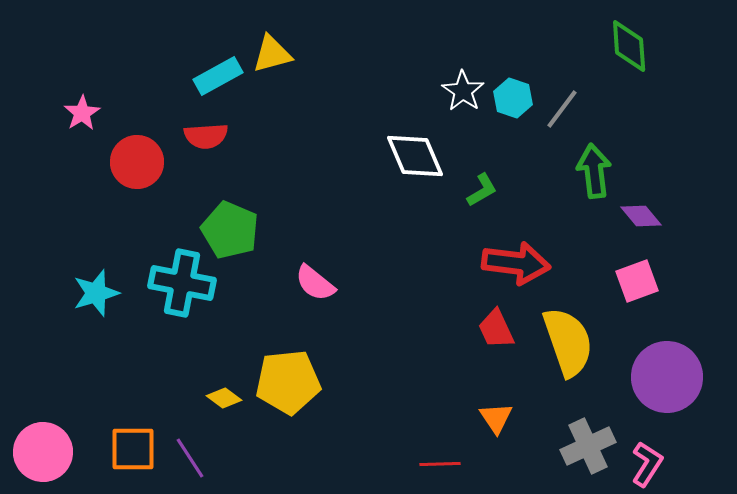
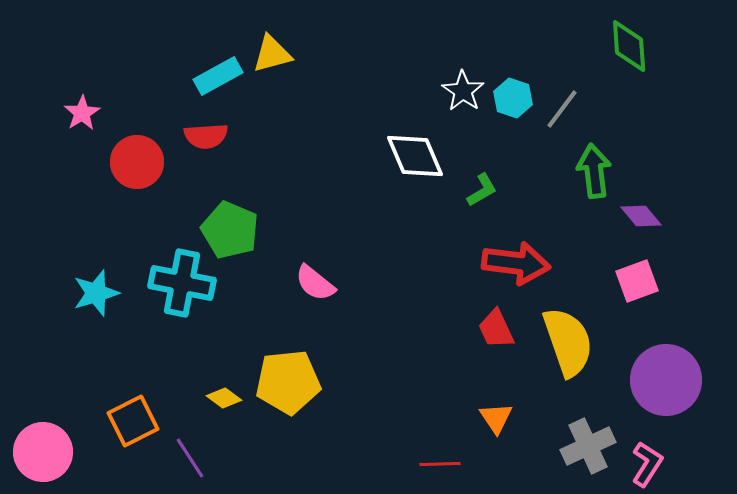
purple circle: moved 1 px left, 3 px down
orange square: moved 28 px up; rotated 27 degrees counterclockwise
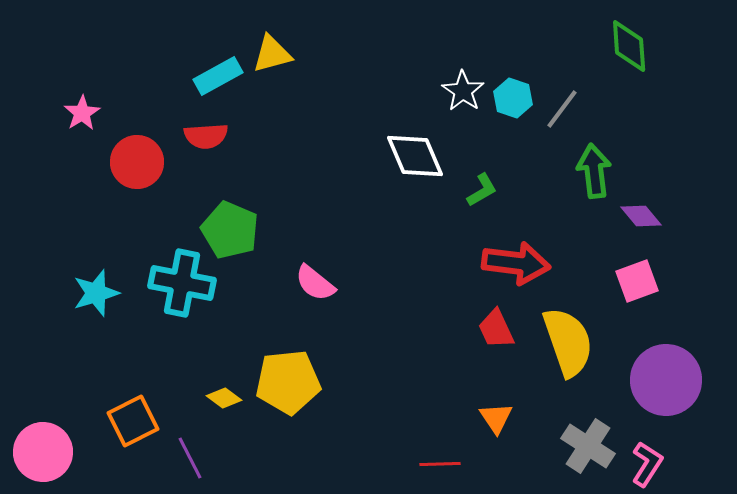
gray cross: rotated 32 degrees counterclockwise
purple line: rotated 6 degrees clockwise
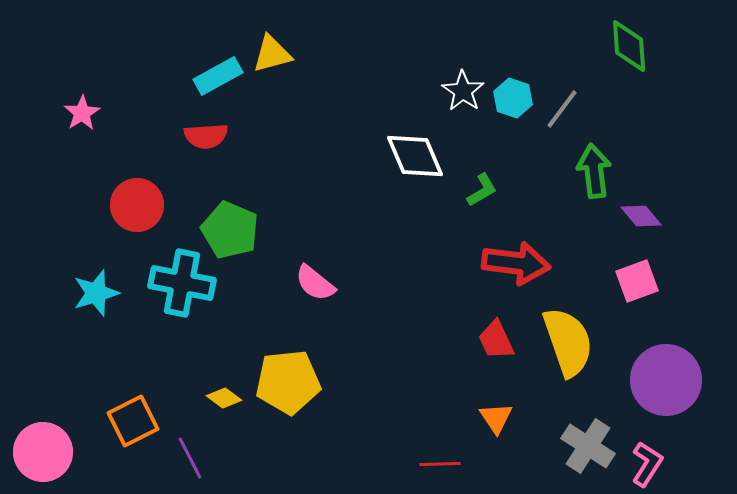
red circle: moved 43 px down
red trapezoid: moved 11 px down
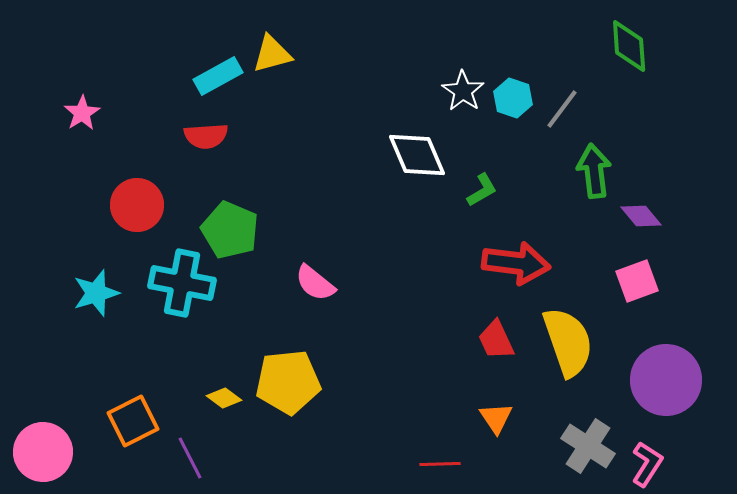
white diamond: moved 2 px right, 1 px up
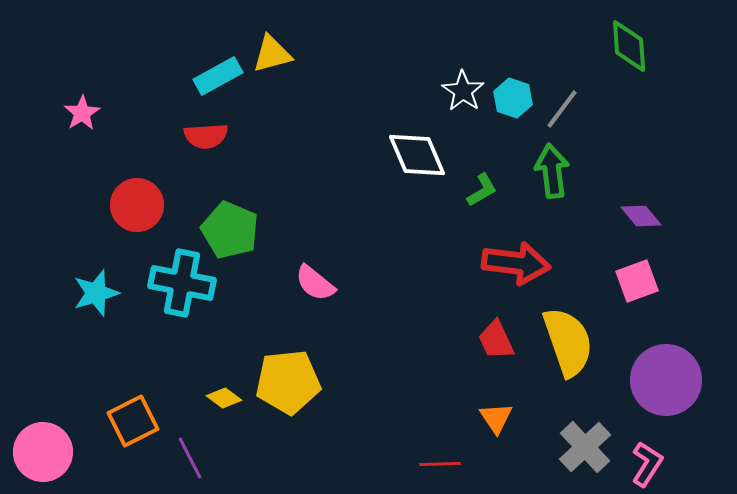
green arrow: moved 42 px left
gray cross: moved 3 px left, 1 px down; rotated 14 degrees clockwise
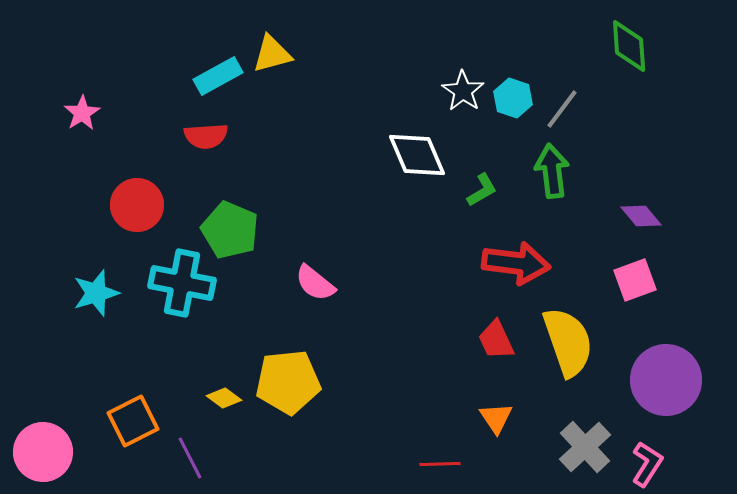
pink square: moved 2 px left, 1 px up
